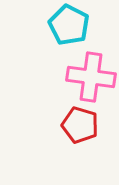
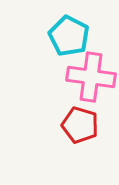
cyan pentagon: moved 11 px down
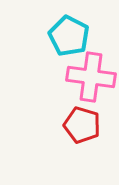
red pentagon: moved 2 px right
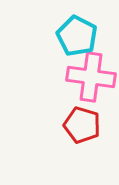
cyan pentagon: moved 8 px right
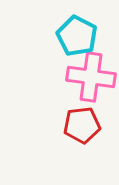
red pentagon: rotated 24 degrees counterclockwise
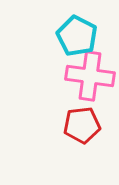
pink cross: moved 1 px left, 1 px up
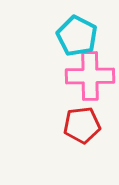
pink cross: rotated 9 degrees counterclockwise
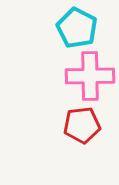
cyan pentagon: moved 8 px up
